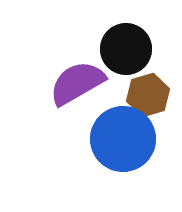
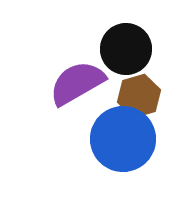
brown hexagon: moved 9 px left, 1 px down
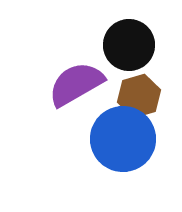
black circle: moved 3 px right, 4 px up
purple semicircle: moved 1 px left, 1 px down
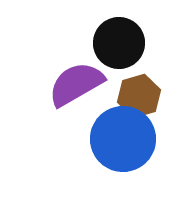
black circle: moved 10 px left, 2 px up
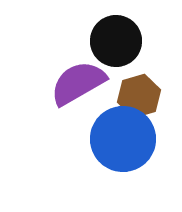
black circle: moved 3 px left, 2 px up
purple semicircle: moved 2 px right, 1 px up
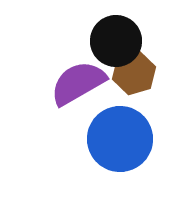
brown hexagon: moved 5 px left, 23 px up
blue circle: moved 3 px left
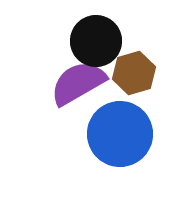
black circle: moved 20 px left
blue circle: moved 5 px up
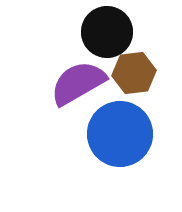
black circle: moved 11 px right, 9 px up
brown hexagon: rotated 9 degrees clockwise
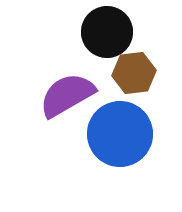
purple semicircle: moved 11 px left, 12 px down
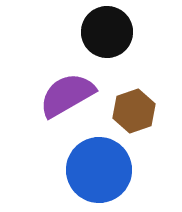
brown hexagon: moved 38 px down; rotated 12 degrees counterclockwise
blue circle: moved 21 px left, 36 px down
